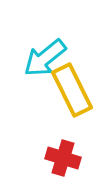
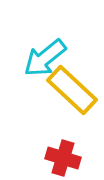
yellow rectangle: rotated 21 degrees counterclockwise
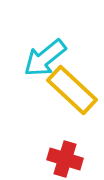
red cross: moved 2 px right, 1 px down
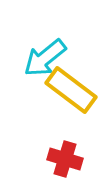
yellow rectangle: moved 1 px left; rotated 6 degrees counterclockwise
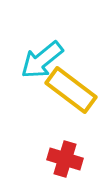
cyan arrow: moved 3 px left, 2 px down
